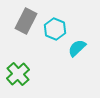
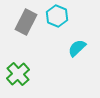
gray rectangle: moved 1 px down
cyan hexagon: moved 2 px right, 13 px up
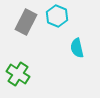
cyan semicircle: rotated 60 degrees counterclockwise
green cross: rotated 15 degrees counterclockwise
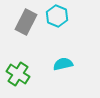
cyan semicircle: moved 14 px left, 16 px down; rotated 90 degrees clockwise
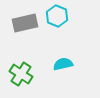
gray rectangle: moved 1 px left, 1 px down; rotated 50 degrees clockwise
green cross: moved 3 px right
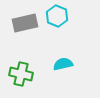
green cross: rotated 20 degrees counterclockwise
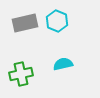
cyan hexagon: moved 5 px down
green cross: rotated 25 degrees counterclockwise
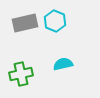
cyan hexagon: moved 2 px left
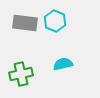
gray rectangle: rotated 20 degrees clockwise
